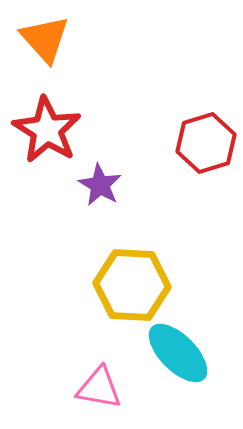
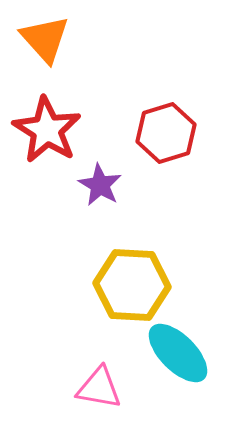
red hexagon: moved 40 px left, 10 px up
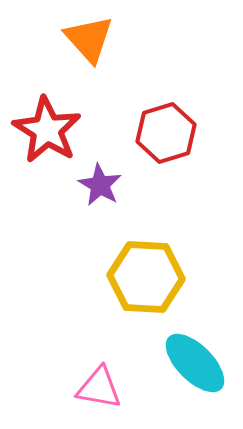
orange triangle: moved 44 px right
yellow hexagon: moved 14 px right, 8 px up
cyan ellipse: moved 17 px right, 10 px down
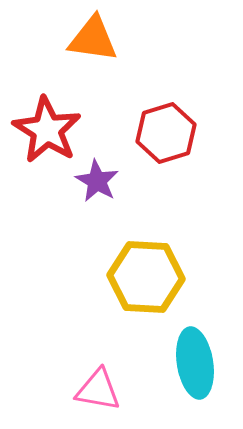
orange triangle: moved 4 px right; rotated 40 degrees counterclockwise
purple star: moved 3 px left, 4 px up
cyan ellipse: rotated 36 degrees clockwise
pink triangle: moved 1 px left, 2 px down
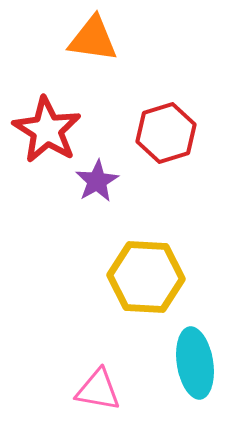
purple star: rotated 12 degrees clockwise
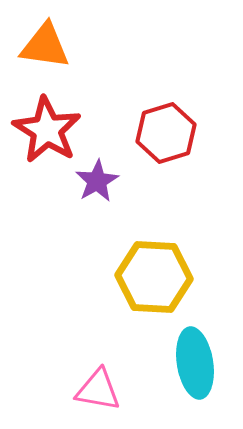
orange triangle: moved 48 px left, 7 px down
yellow hexagon: moved 8 px right
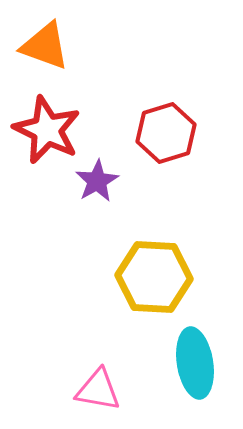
orange triangle: rotated 12 degrees clockwise
red star: rotated 6 degrees counterclockwise
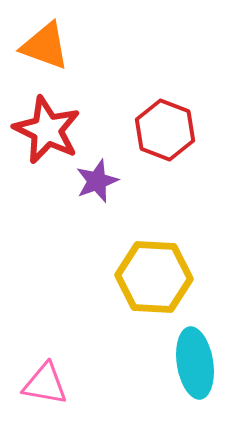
red hexagon: moved 1 px left, 3 px up; rotated 22 degrees counterclockwise
purple star: rotated 9 degrees clockwise
pink triangle: moved 53 px left, 6 px up
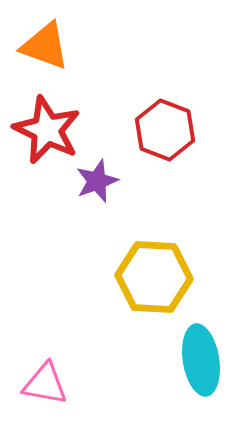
cyan ellipse: moved 6 px right, 3 px up
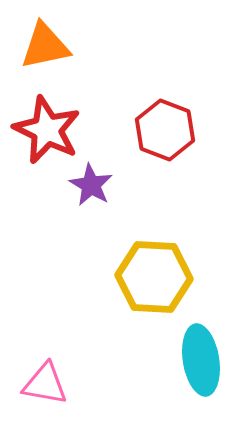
orange triangle: rotated 32 degrees counterclockwise
purple star: moved 6 px left, 4 px down; rotated 21 degrees counterclockwise
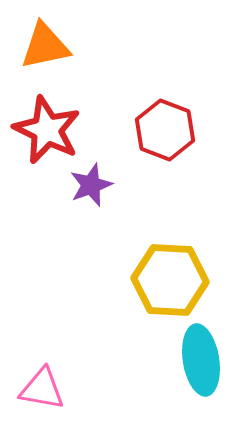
purple star: rotated 21 degrees clockwise
yellow hexagon: moved 16 px right, 3 px down
pink triangle: moved 3 px left, 5 px down
